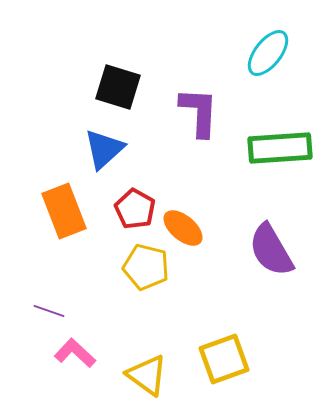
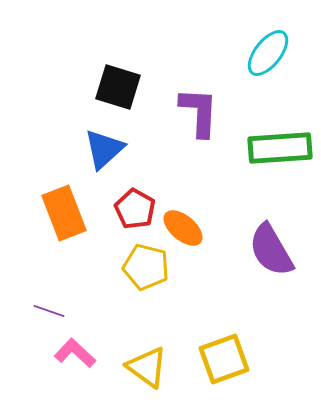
orange rectangle: moved 2 px down
yellow triangle: moved 8 px up
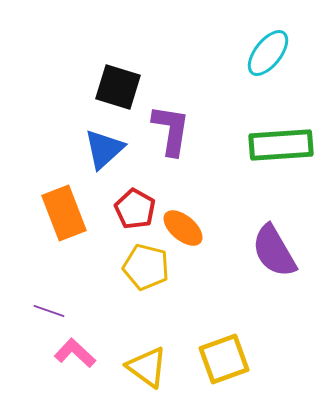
purple L-shape: moved 28 px left, 18 px down; rotated 6 degrees clockwise
green rectangle: moved 1 px right, 3 px up
purple semicircle: moved 3 px right, 1 px down
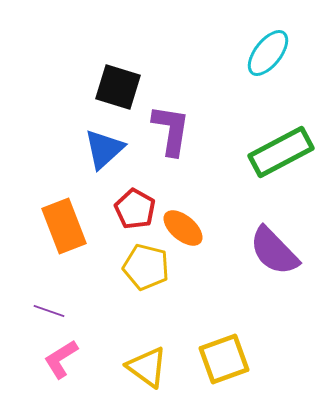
green rectangle: moved 7 px down; rotated 24 degrees counterclockwise
orange rectangle: moved 13 px down
purple semicircle: rotated 14 degrees counterclockwise
pink L-shape: moved 14 px left, 6 px down; rotated 75 degrees counterclockwise
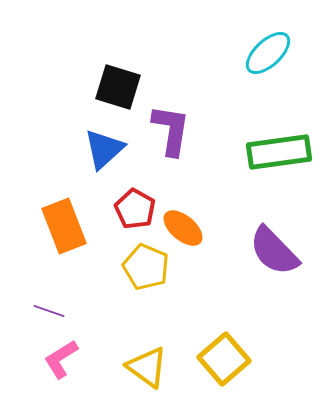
cyan ellipse: rotated 9 degrees clockwise
green rectangle: moved 2 px left; rotated 20 degrees clockwise
yellow pentagon: rotated 9 degrees clockwise
yellow square: rotated 21 degrees counterclockwise
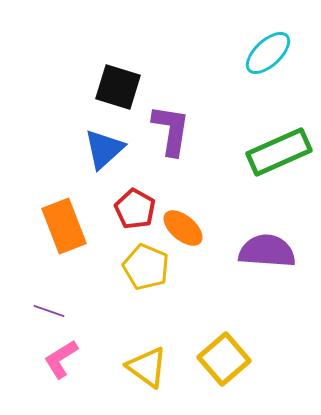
green rectangle: rotated 16 degrees counterclockwise
purple semicircle: moved 7 px left; rotated 138 degrees clockwise
